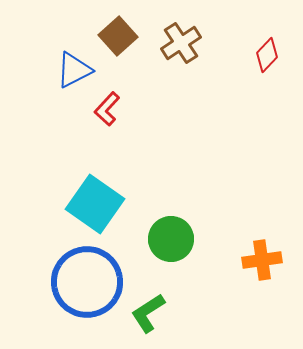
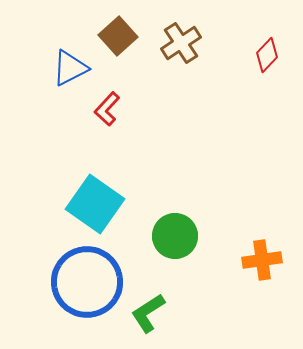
blue triangle: moved 4 px left, 2 px up
green circle: moved 4 px right, 3 px up
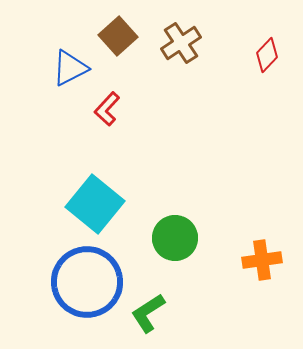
cyan square: rotated 4 degrees clockwise
green circle: moved 2 px down
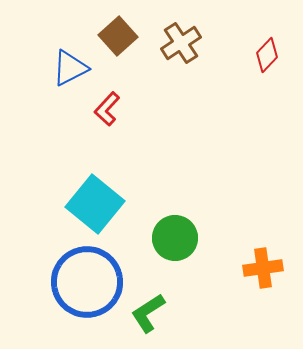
orange cross: moved 1 px right, 8 px down
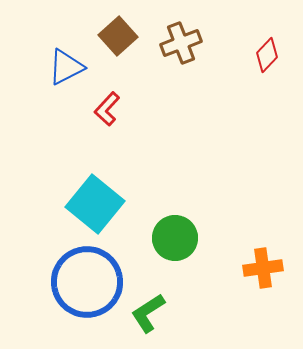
brown cross: rotated 12 degrees clockwise
blue triangle: moved 4 px left, 1 px up
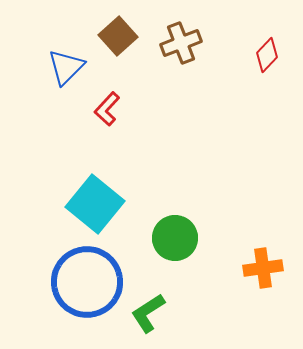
blue triangle: rotated 18 degrees counterclockwise
